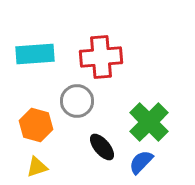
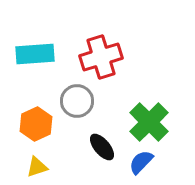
red cross: rotated 12 degrees counterclockwise
orange hexagon: moved 1 px up; rotated 20 degrees clockwise
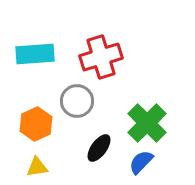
green cross: moved 2 px left, 1 px down
black ellipse: moved 3 px left, 1 px down; rotated 76 degrees clockwise
yellow triangle: rotated 10 degrees clockwise
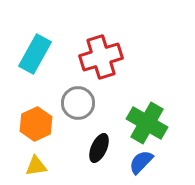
cyan rectangle: rotated 57 degrees counterclockwise
gray circle: moved 1 px right, 2 px down
green cross: rotated 15 degrees counterclockwise
black ellipse: rotated 12 degrees counterclockwise
yellow triangle: moved 1 px left, 1 px up
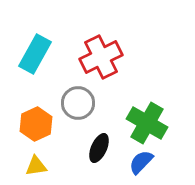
red cross: rotated 9 degrees counterclockwise
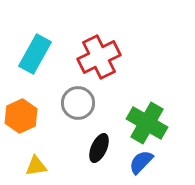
red cross: moved 2 px left
orange hexagon: moved 15 px left, 8 px up
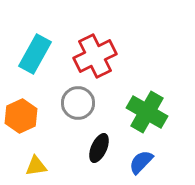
red cross: moved 4 px left, 1 px up
green cross: moved 11 px up
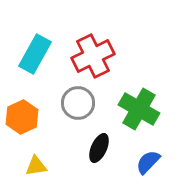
red cross: moved 2 px left
green cross: moved 8 px left, 3 px up
orange hexagon: moved 1 px right, 1 px down
blue semicircle: moved 7 px right
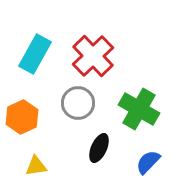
red cross: rotated 18 degrees counterclockwise
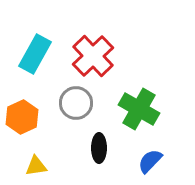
gray circle: moved 2 px left
black ellipse: rotated 24 degrees counterclockwise
blue semicircle: moved 2 px right, 1 px up
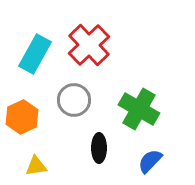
red cross: moved 4 px left, 11 px up
gray circle: moved 2 px left, 3 px up
